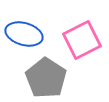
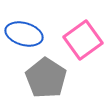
pink square: moved 1 px right; rotated 9 degrees counterclockwise
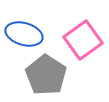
gray pentagon: moved 3 px up
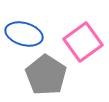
pink square: moved 2 px down
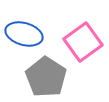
gray pentagon: moved 2 px down
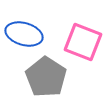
pink square: rotated 33 degrees counterclockwise
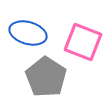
blue ellipse: moved 4 px right, 1 px up
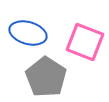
pink square: moved 2 px right
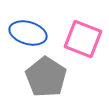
pink square: moved 2 px left, 3 px up
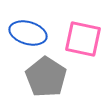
pink square: rotated 9 degrees counterclockwise
